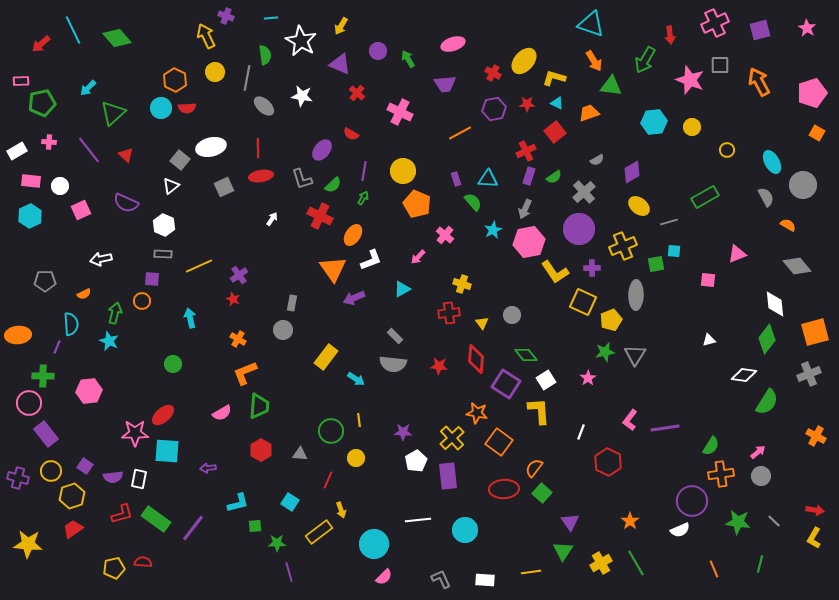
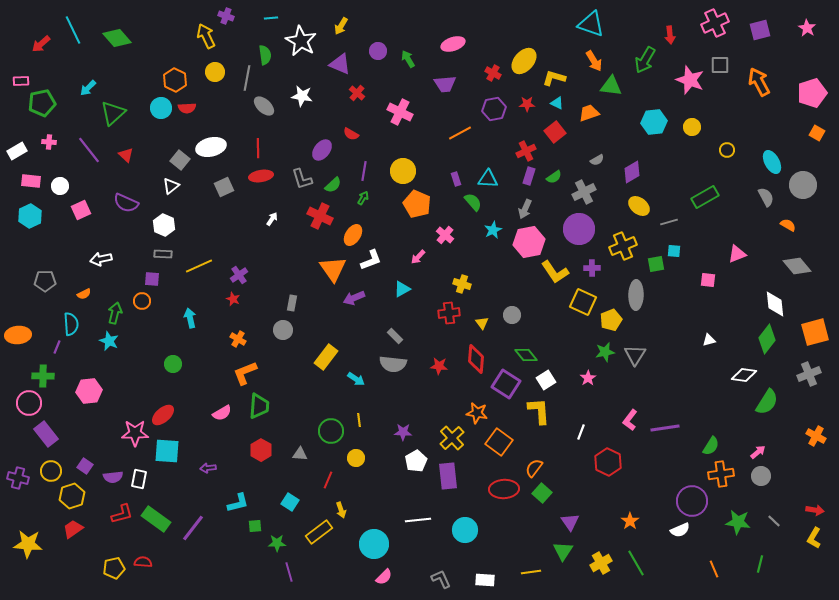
gray cross at (584, 192): rotated 15 degrees clockwise
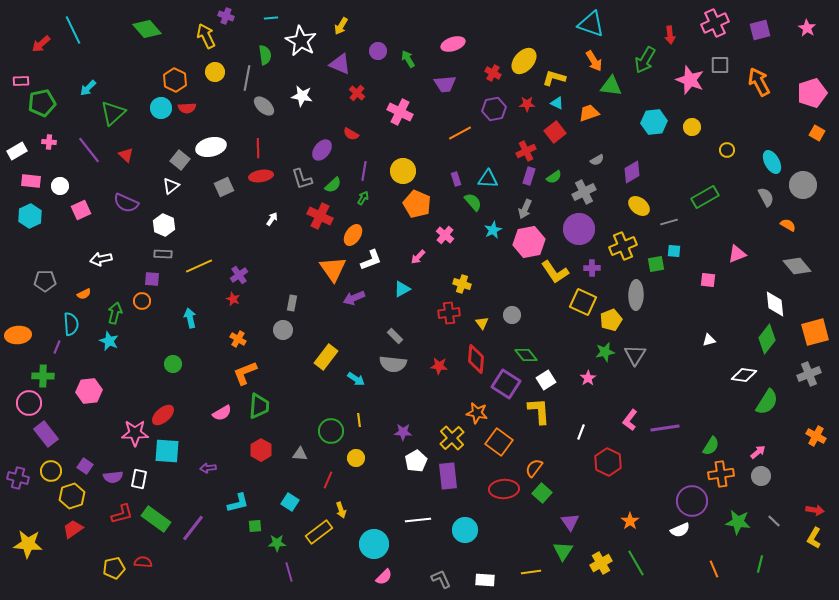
green diamond at (117, 38): moved 30 px right, 9 px up
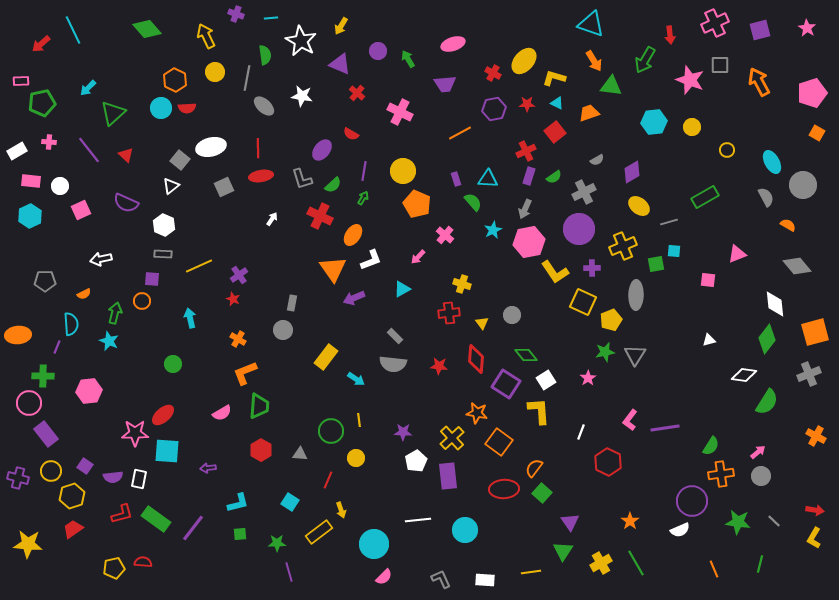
purple cross at (226, 16): moved 10 px right, 2 px up
green square at (255, 526): moved 15 px left, 8 px down
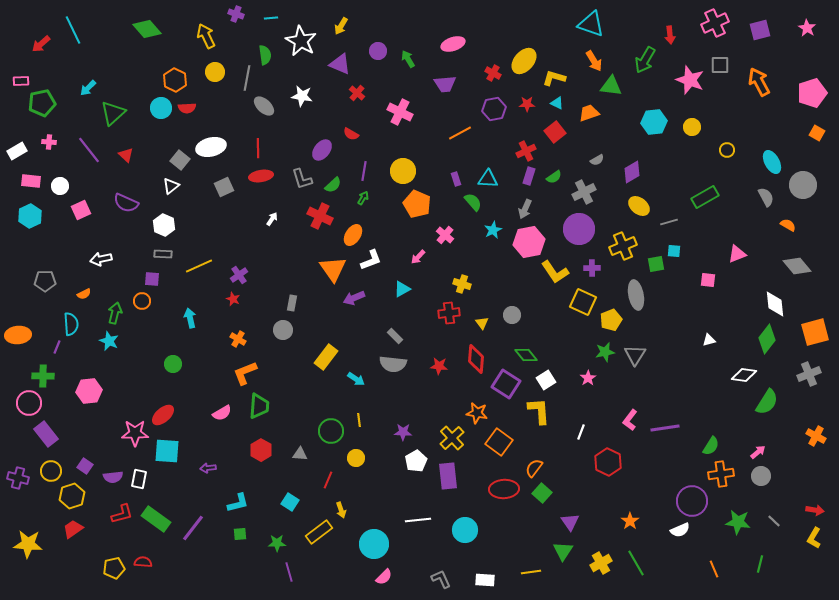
gray ellipse at (636, 295): rotated 12 degrees counterclockwise
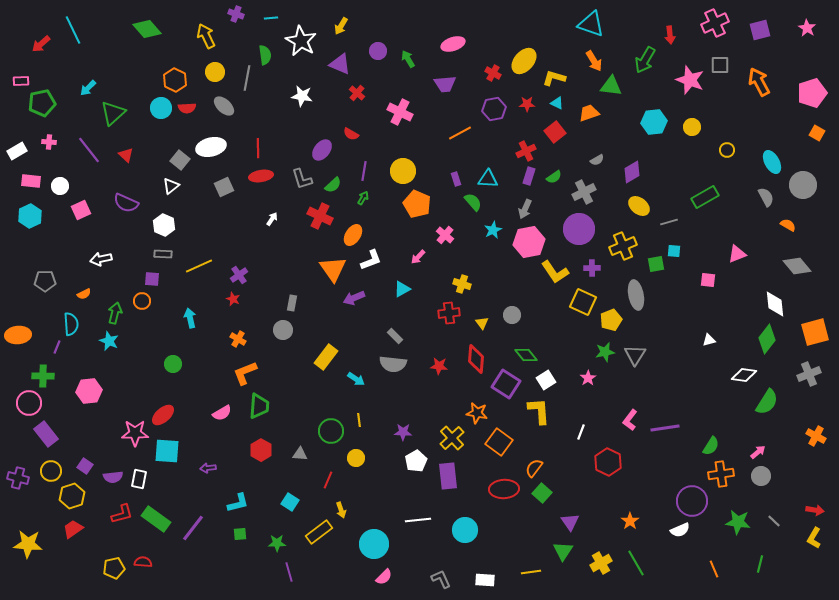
gray ellipse at (264, 106): moved 40 px left
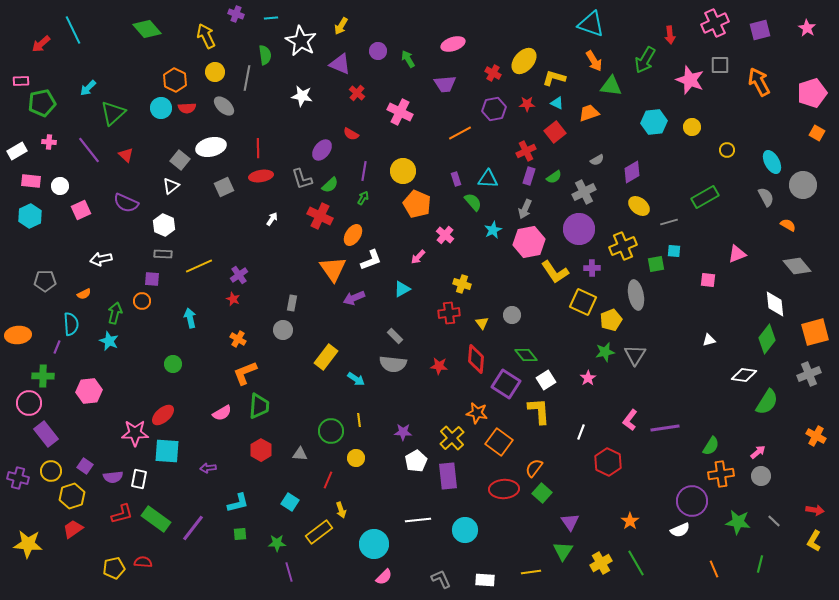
green semicircle at (333, 185): moved 3 px left
yellow L-shape at (814, 538): moved 3 px down
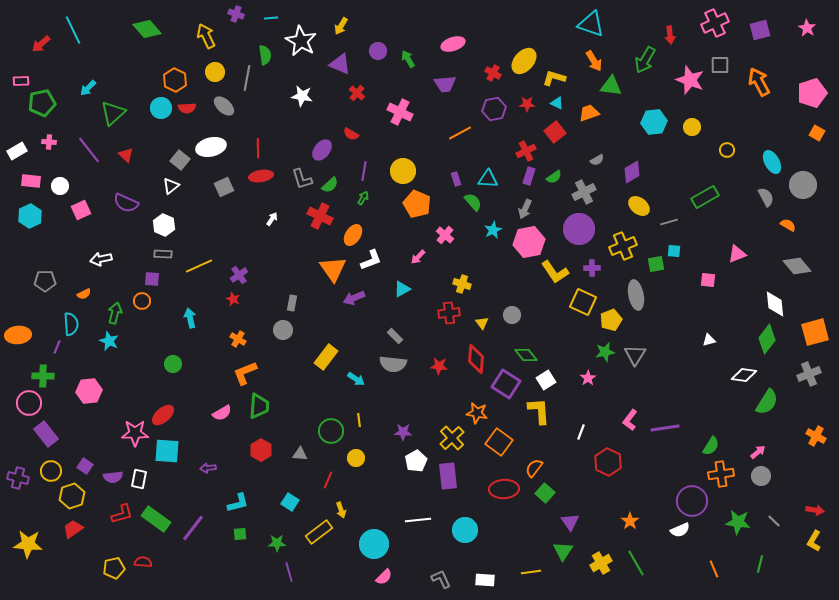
green square at (542, 493): moved 3 px right
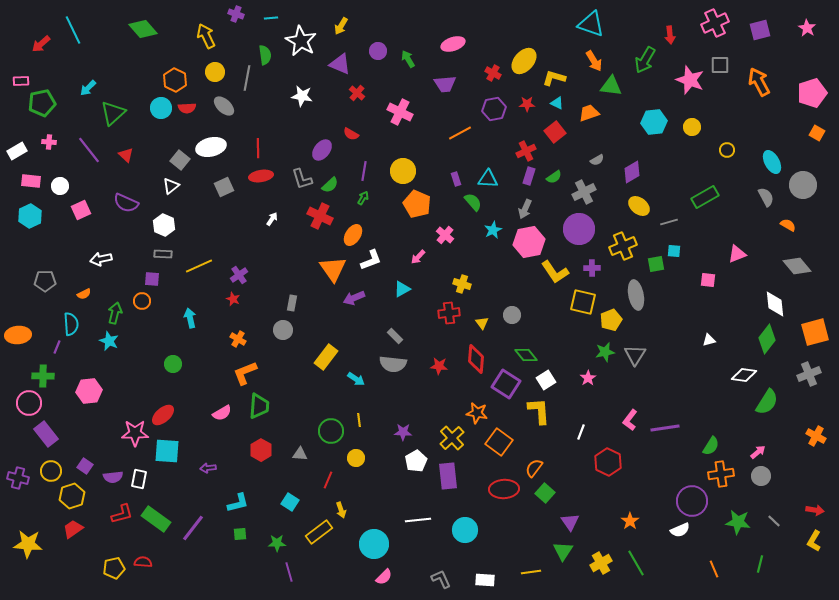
green diamond at (147, 29): moved 4 px left
yellow square at (583, 302): rotated 12 degrees counterclockwise
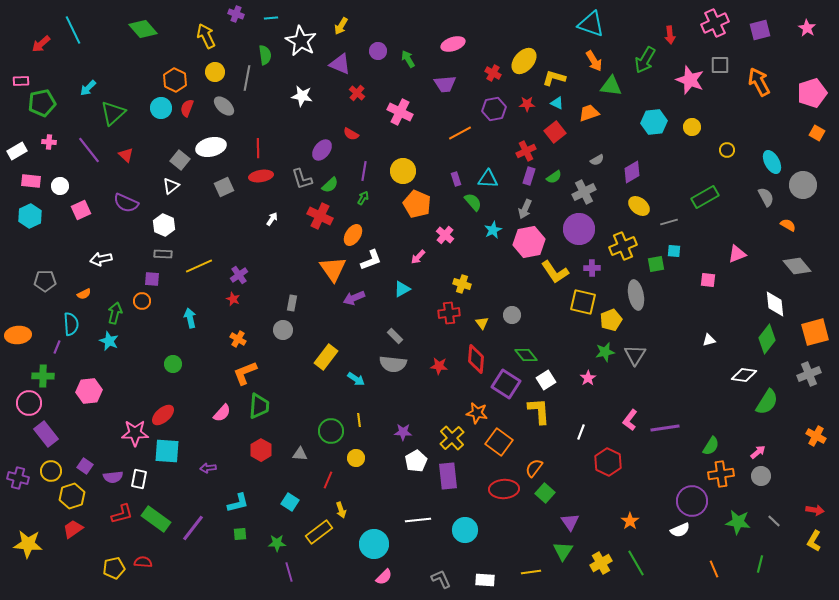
red semicircle at (187, 108): rotated 114 degrees clockwise
pink semicircle at (222, 413): rotated 18 degrees counterclockwise
